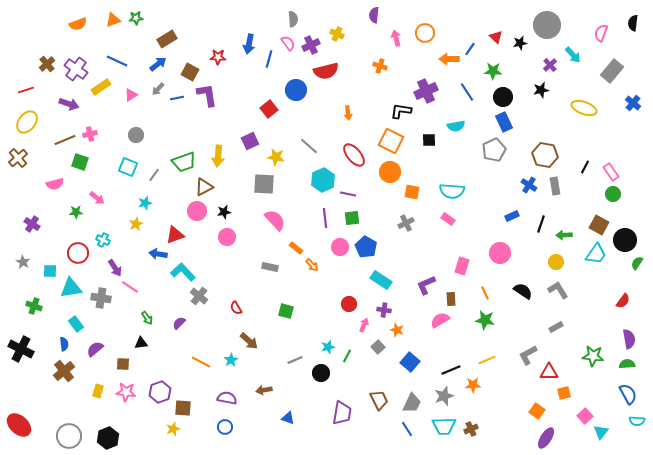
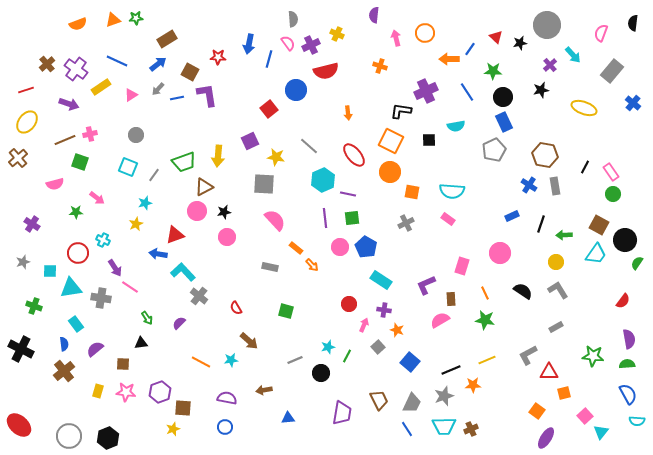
gray star at (23, 262): rotated 24 degrees clockwise
cyan star at (231, 360): rotated 24 degrees clockwise
blue triangle at (288, 418): rotated 24 degrees counterclockwise
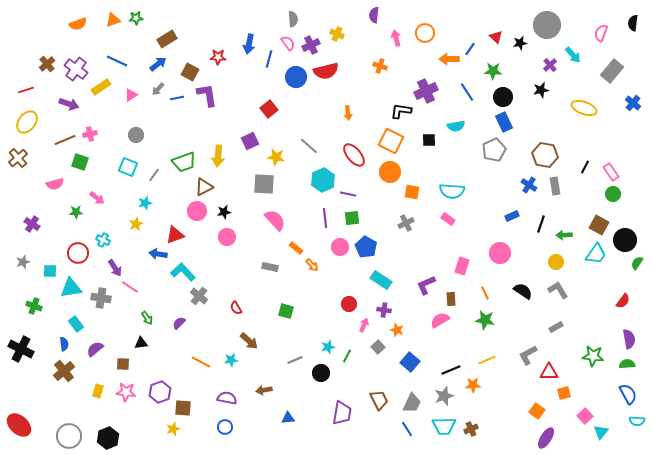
blue circle at (296, 90): moved 13 px up
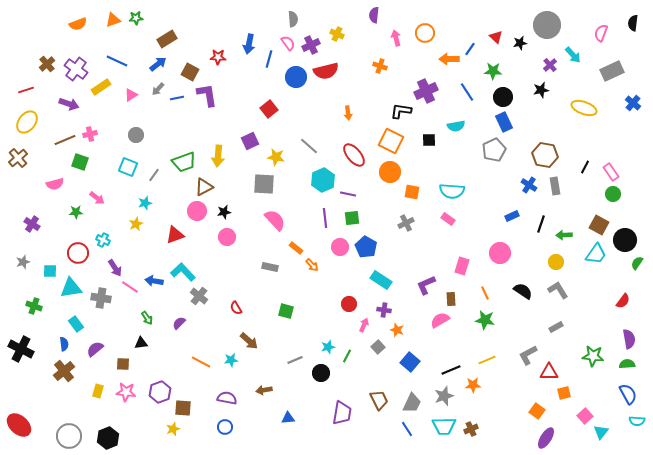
gray rectangle at (612, 71): rotated 25 degrees clockwise
blue arrow at (158, 254): moved 4 px left, 27 px down
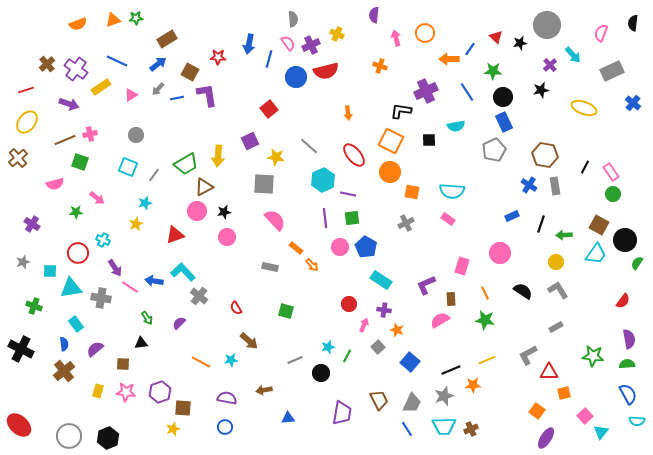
green trapezoid at (184, 162): moved 2 px right, 2 px down; rotated 10 degrees counterclockwise
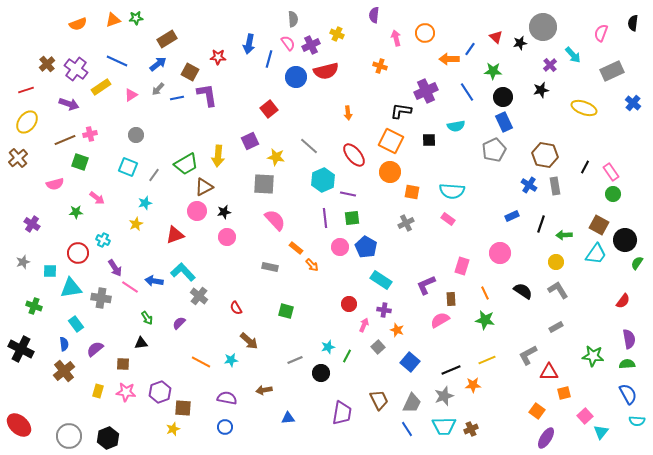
gray circle at (547, 25): moved 4 px left, 2 px down
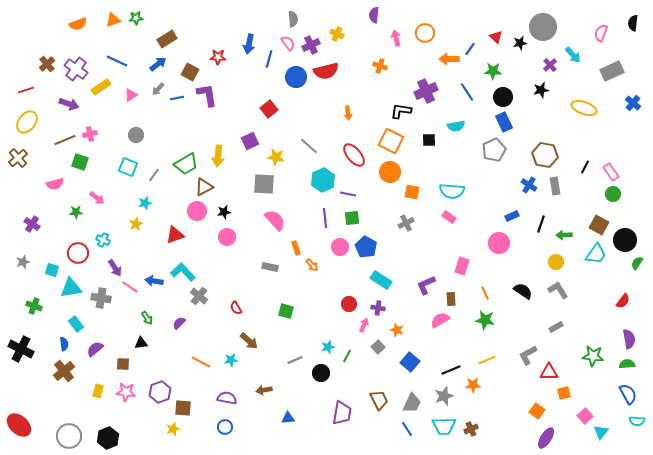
pink rectangle at (448, 219): moved 1 px right, 2 px up
orange rectangle at (296, 248): rotated 32 degrees clockwise
pink circle at (500, 253): moved 1 px left, 10 px up
cyan square at (50, 271): moved 2 px right, 1 px up; rotated 16 degrees clockwise
purple cross at (384, 310): moved 6 px left, 2 px up
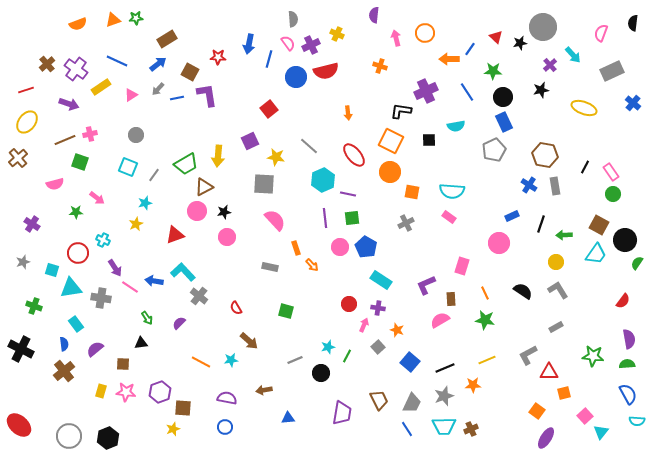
black line at (451, 370): moved 6 px left, 2 px up
yellow rectangle at (98, 391): moved 3 px right
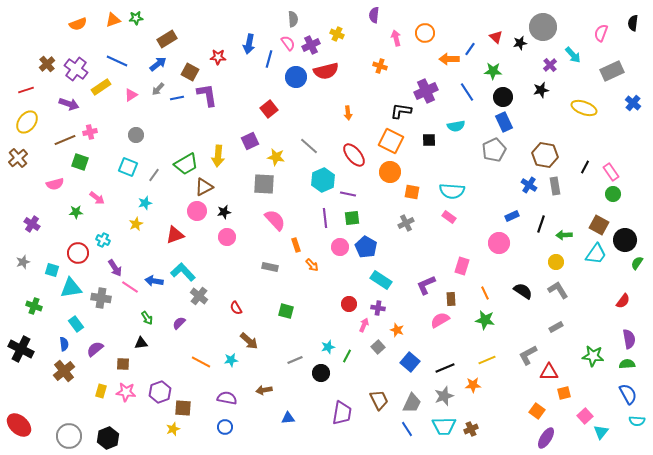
pink cross at (90, 134): moved 2 px up
orange rectangle at (296, 248): moved 3 px up
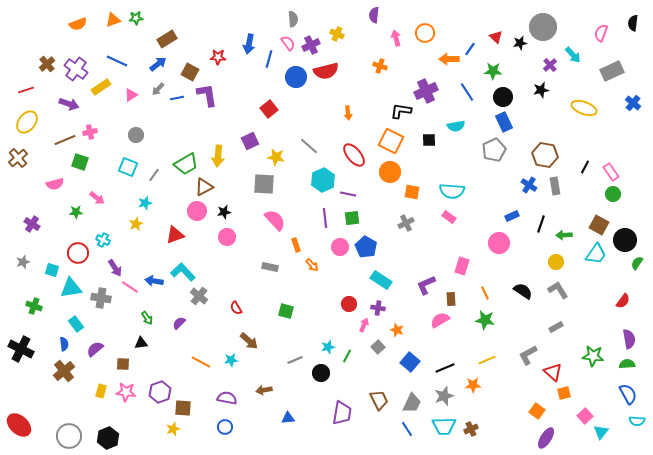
red triangle at (549, 372): moved 4 px right; rotated 42 degrees clockwise
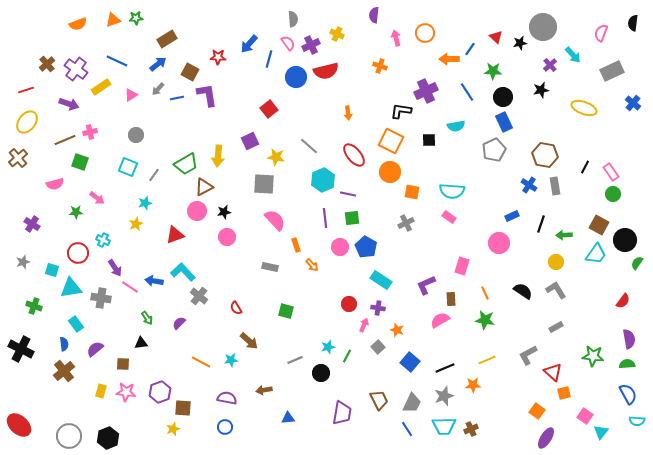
blue arrow at (249, 44): rotated 30 degrees clockwise
gray L-shape at (558, 290): moved 2 px left
pink square at (585, 416): rotated 14 degrees counterclockwise
